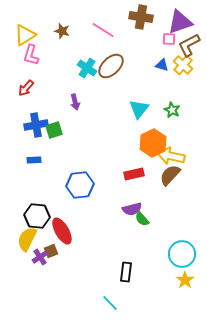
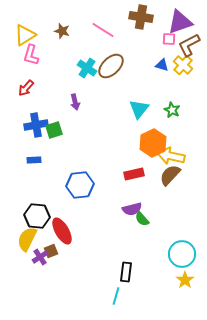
cyan line: moved 6 px right, 7 px up; rotated 60 degrees clockwise
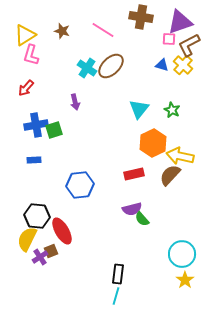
yellow arrow: moved 9 px right
black rectangle: moved 8 px left, 2 px down
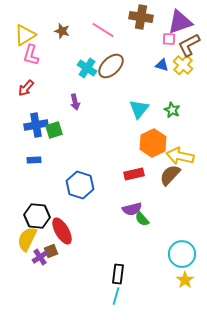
blue hexagon: rotated 24 degrees clockwise
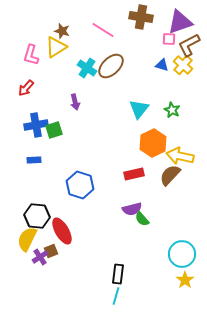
yellow triangle: moved 31 px right, 12 px down
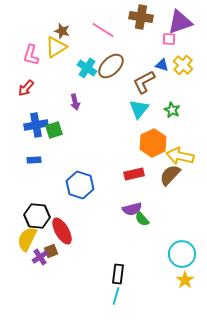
brown L-shape: moved 45 px left, 37 px down
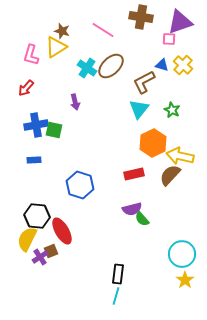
green square: rotated 30 degrees clockwise
